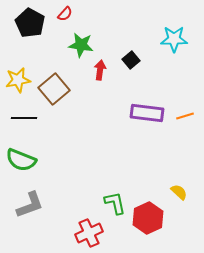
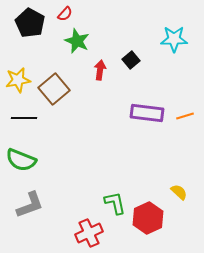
green star: moved 4 px left, 4 px up; rotated 15 degrees clockwise
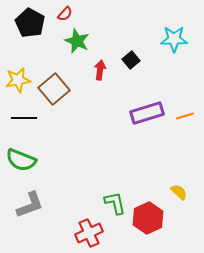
purple rectangle: rotated 24 degrees counterclockwise
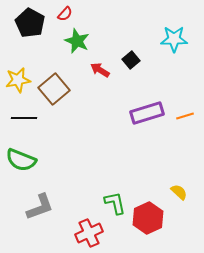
red arrow: rotated 66 degrees counterclockwise
gray L-shape: moved 10 px right, 2 px down
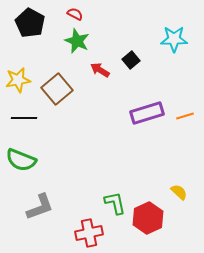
red semicircle: moved 10 px right; rotated 105 degrees counterclockwise
brown square: moved 3 px right
red cross: rotated 12 degrees clockwise
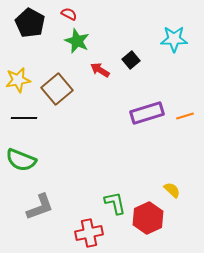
red semicircle: moved 6 px left
yellow semicircle: moved 7 px left, 2 px up
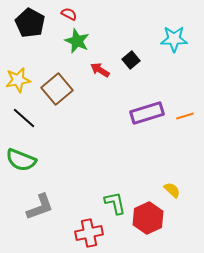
black line: rotated 40 degrees clockwise
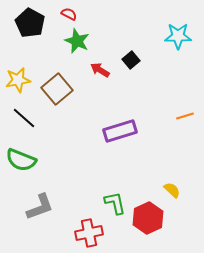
cyan star: moved 4 px right, 3 px up
purple rectangle: moved 27 px left, 18 px down
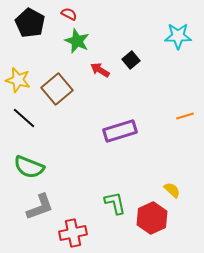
yellow star: rotated 25 degrees clockwise
green semicircle: moved 8 px right, 7 px down
red hexagon: moved 4 px right
red cross: moved 16 px left
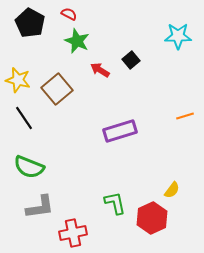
black line: rotated 15 degrees clockwise
yellow semicircle: rotated 84 degrees clockwise
gray L-shape: rotated 12 degrees clockwise
